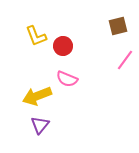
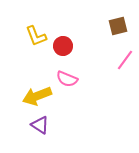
purple triangle: rotated 36 degrees counterclockwise
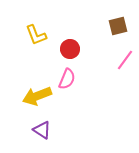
yellow L-shape: moved 1 px up
red circle: moved 7 px right, 3 px down
pink semicircle: rotated 90 degrees counterclockwise
purple triangle: moved 2 px right, 5 px down
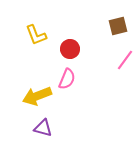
purple triangle: moved 1 px right, 2 px up; rotated 18 degrees counterclockwise
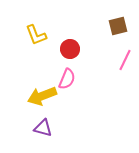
pink line: rotated 10 degrees counterclockwise
yellow arrow: moved 5 px right
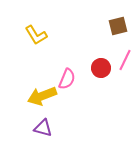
yellow L-shape: rotated 10 degrees counterclockwise
red circle: moved 31 px right, 19 px down
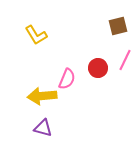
red circle: moved 3 px left
yellow arrow: rotated 16 degrees clockwise
